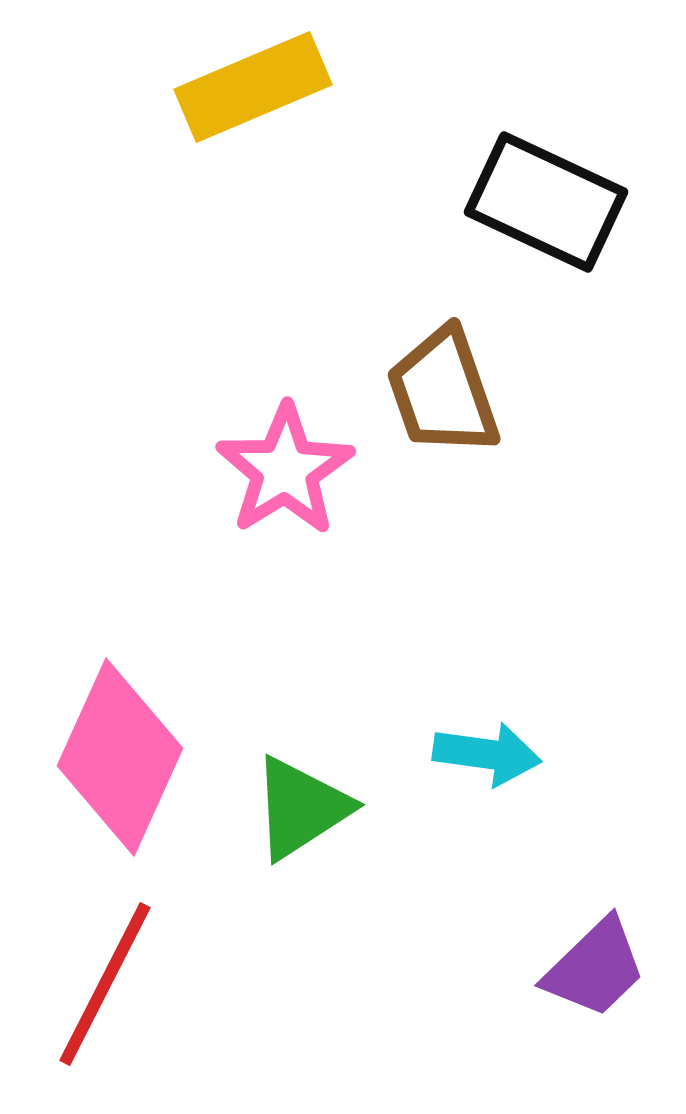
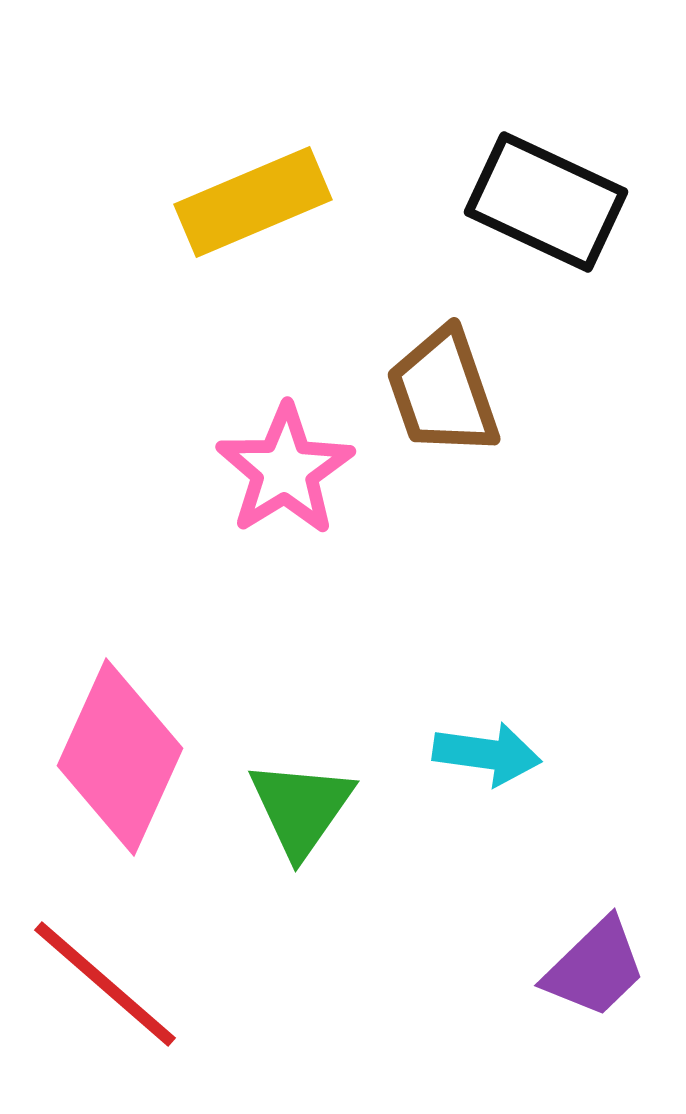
yellow rectangle: moved 115 px down
green triangle: rotated 22 degrees counterclockwise
red line: rotated 76 degrees counterclockwise
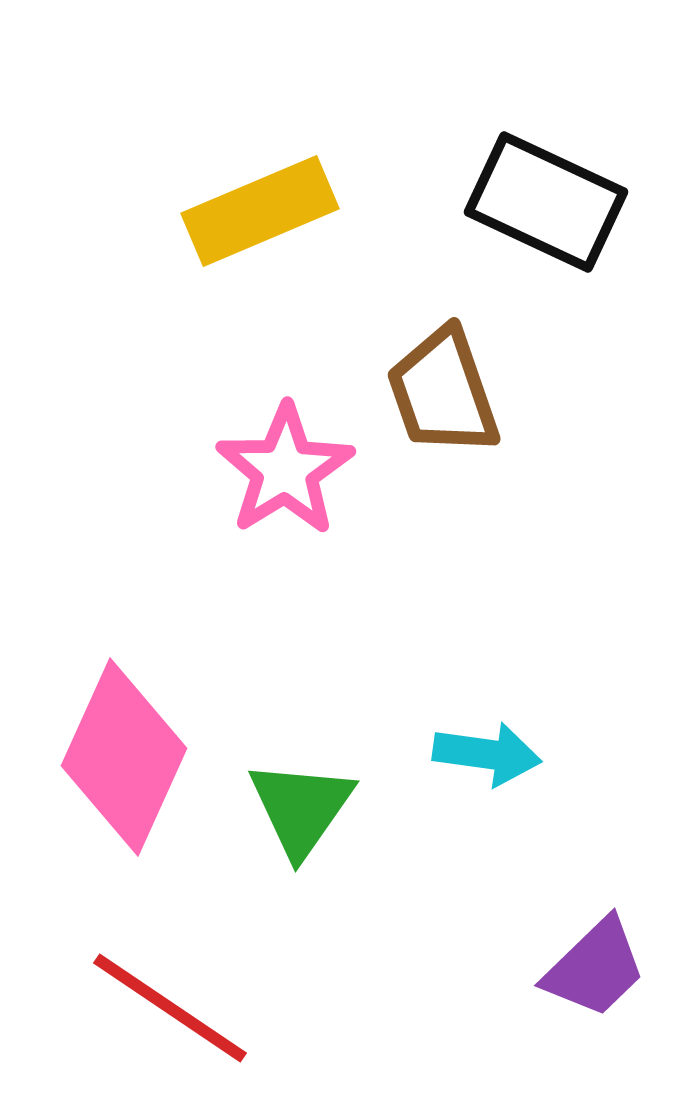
yellow rectangle: moved 7 px right, 9 px down
pink diamond: moved 4 px right
red line: moved 65 px right, 24 px down; rotated 7 degrees counterclockwise
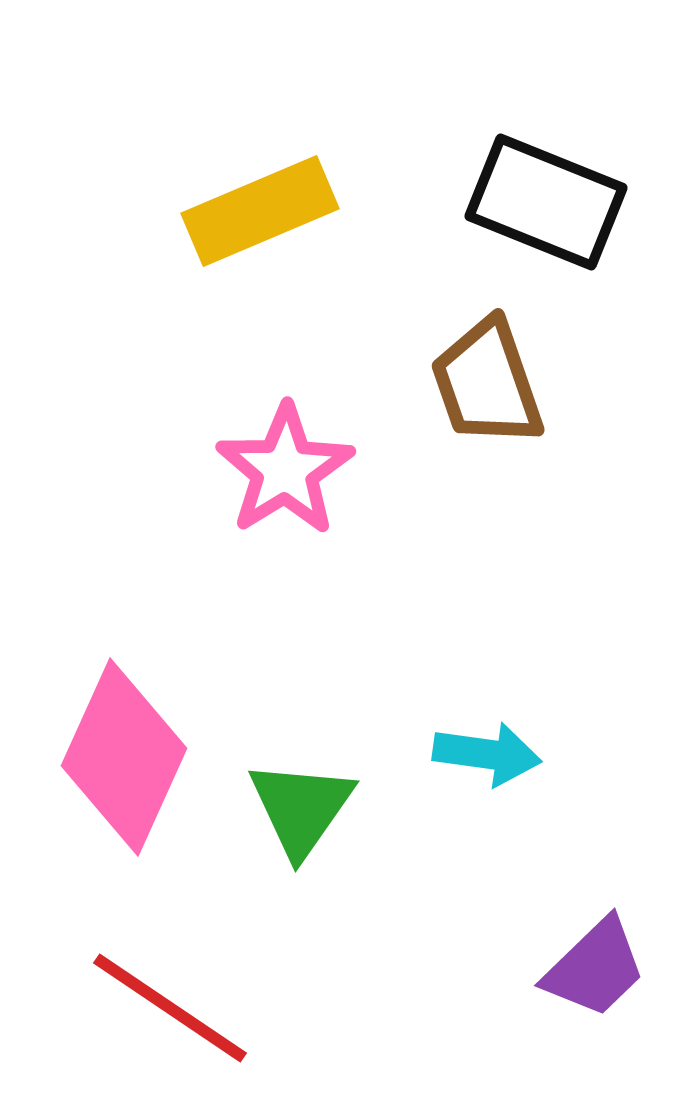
black rectangle: rotated 3 degrees counterclockwise
brown trapezoid: moved 44 px right, 9 px up
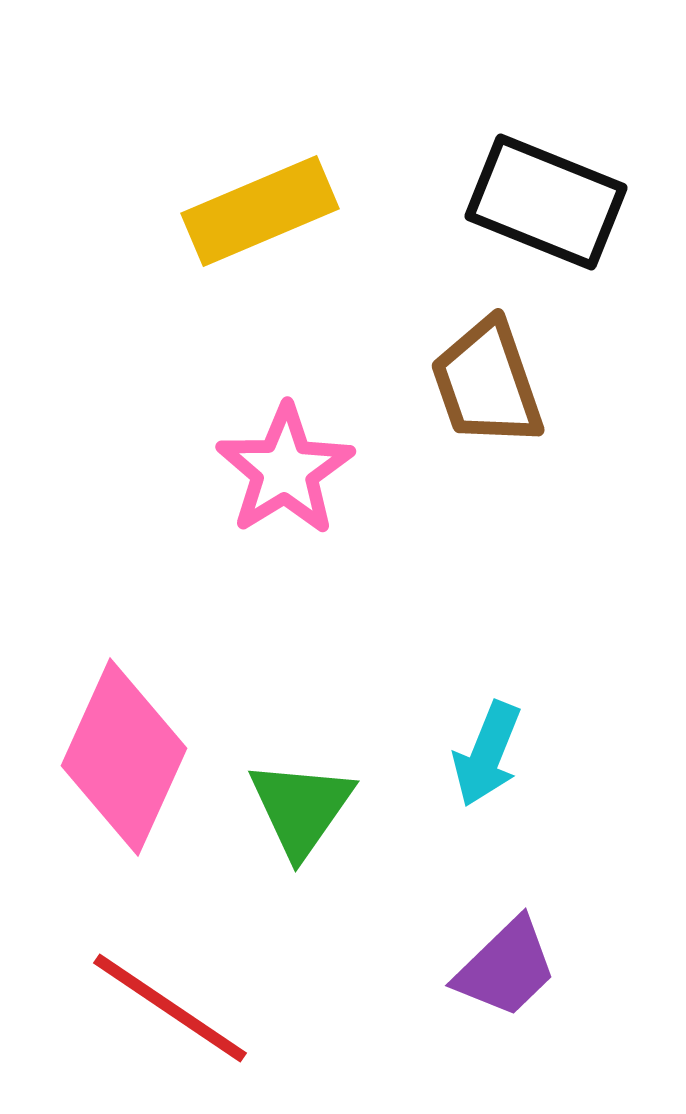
cyan arrow: rotated 104 degrees clockwise
purple trapezoid: moved 89 px left
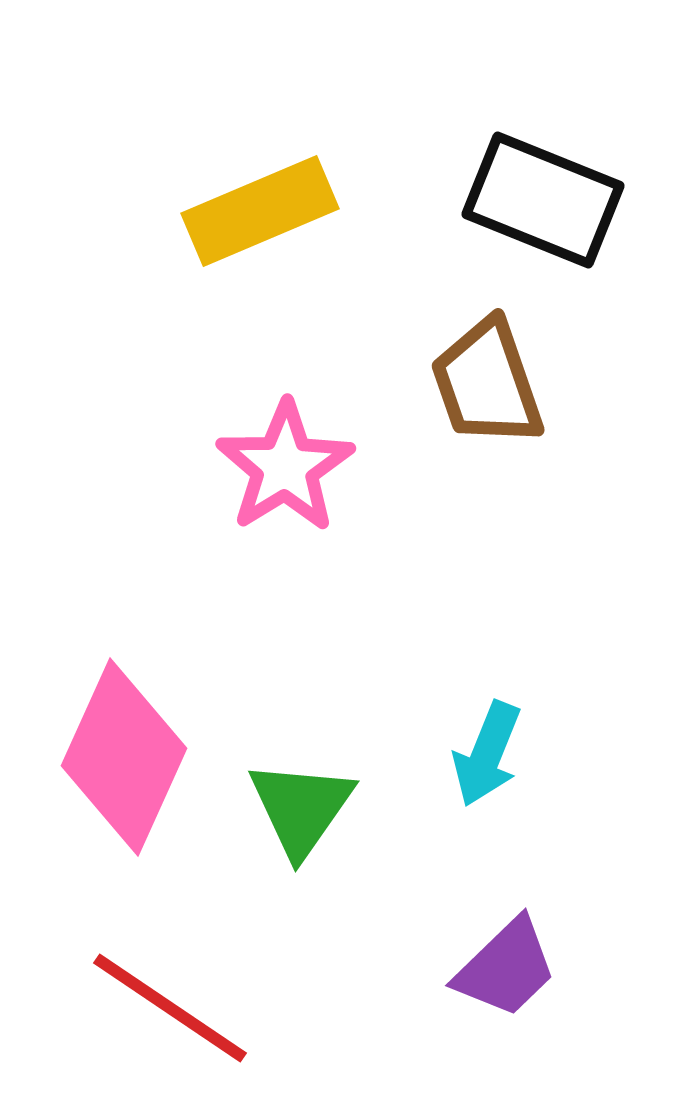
black rectangle: moved 3 px left, 2 px up
pink star: moved 3 px up
